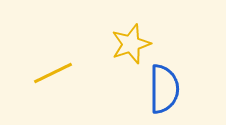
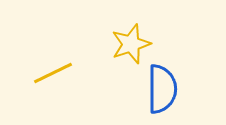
blue semicircle: moved 2 px left
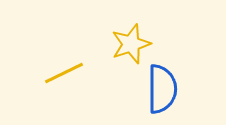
yellow line: moved 11 px right
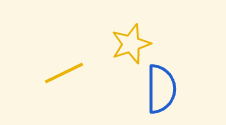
blue semicircle: moved 1 px left
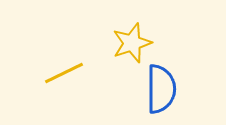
yellow star: moved 1 px right, 1 px up
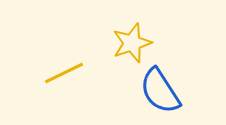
blue semicircle: moved 1 px left, 2 px down; rotated 147 degrees clockwise
